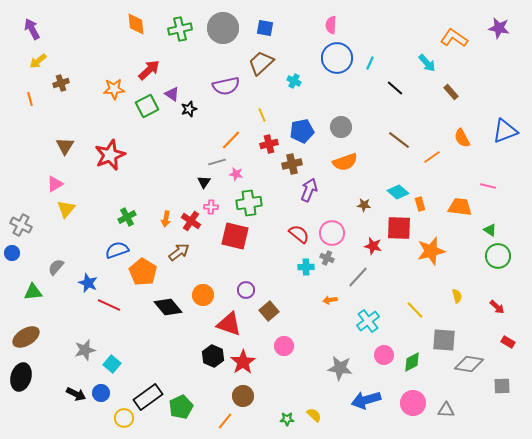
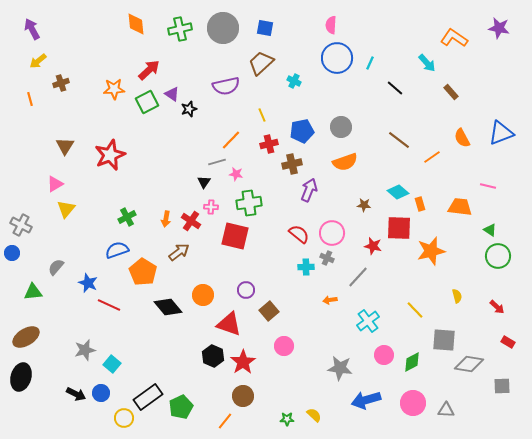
green square at (147, 106): moved 4 px up
blue triangle at (505, 131): moved 4 px left, 2 px down
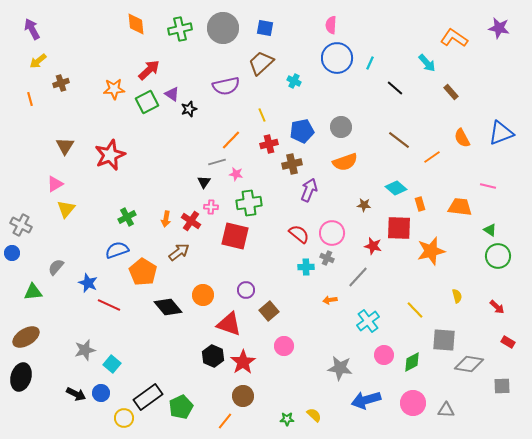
cyan diamond at (398, 192): moved 2 px left, 4 px up
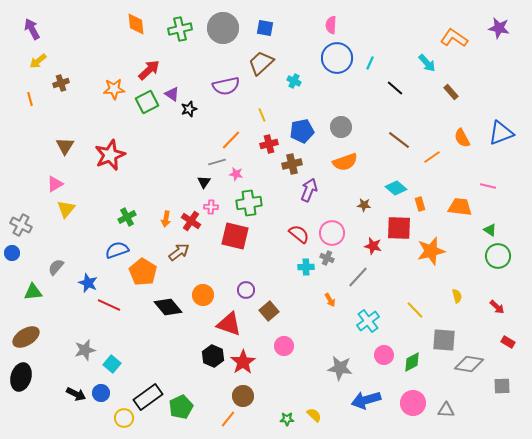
orange arrow at (330, 300): rotated 112 degrees counterclockwise
orange line at (225, 421): moved 3 px right, 2 px up
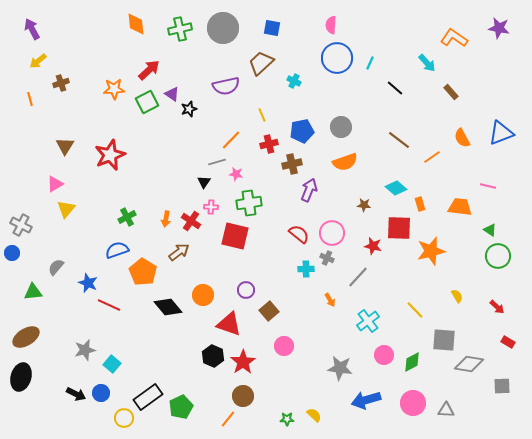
blue square at (265, 28): moved 7 px right
cyan cross at (306, 267): moved 2 px down
yellow semicircle at (457, 296): rotated 16 degrees counterclockwise
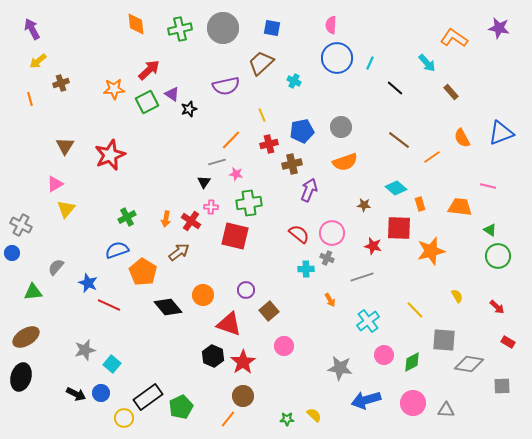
gray line at (358, 277): moved 4 px right; rotated 30 degrees clockwise
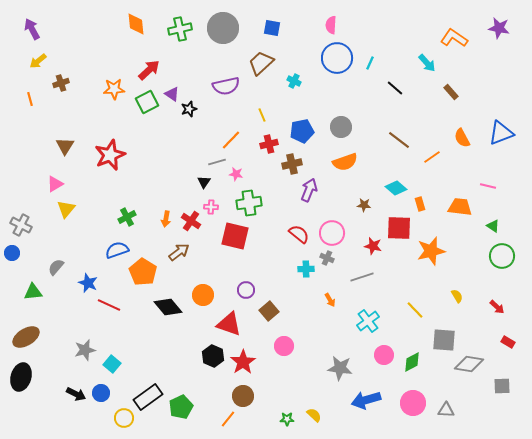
green triangle at (490, 230): moved 3 px right, 4 px up
green circle at (498, 256): moved 4 px right
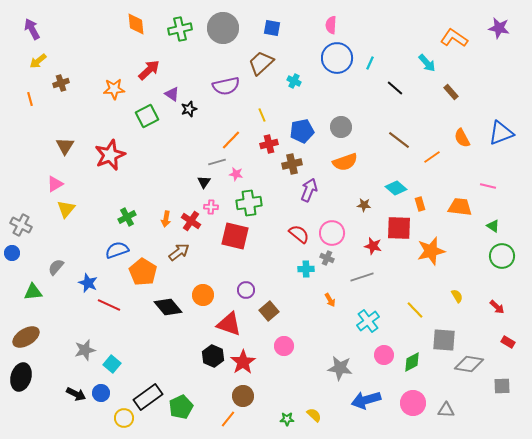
green square at (147, 102): moved 14 px down
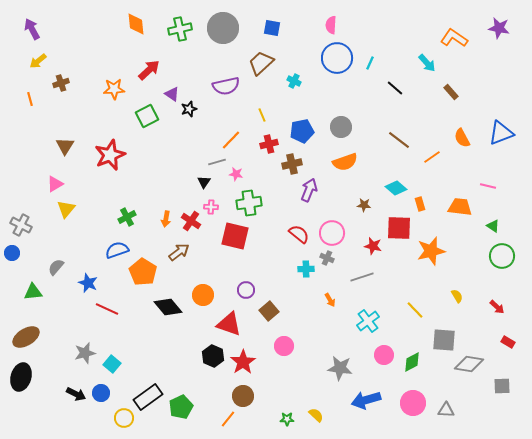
red line at (109, 305): moved 2 px left, 4 px down
gray star at (85, 350): moved 3 px down
yellow semicircle at (314, 415): moved 2 px right
